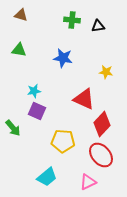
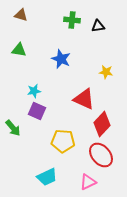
blue star: moved 2 px left, 1 px down; rotated 12 degrees clockwise
cyan trapezoid: rotated 15 degrees clockwise
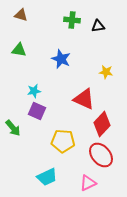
pink triangle: moved 1 px down
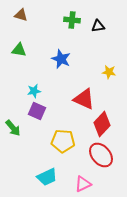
yellow star: moved 3 px right
pink triangle: moved 5 px left, 1 px down
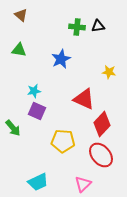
brown triangle: rotated 24 degrees clockwise
green cross: moved 5 px right, 7 px down
blue star: rotated 24 degrees clockwise
cyan trapezoid: moved 9 px left, 5 px down
pink triangle: rotated 18 degrees counterclockwise
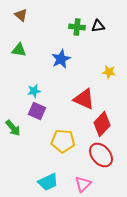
cyan trapezoid: moved 10 px right
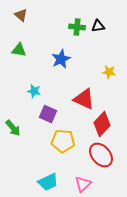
cyan star: rotated 24 degrees clockwise
purple square: moved 11 px right, 3 px down
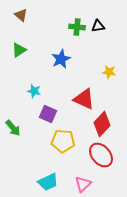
green triangle: rotated 42 degrees counterclockwise
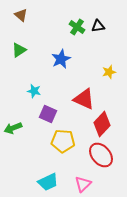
green cross: rotated 28 degrees clockwise
yellow star: rotated 24 degrees counterclockwise
green arrow: rotated 108 degrees clockwise
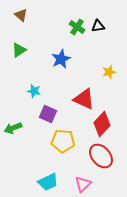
red ellipse: moved 1 px down
